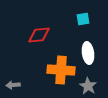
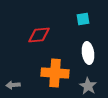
orange cross: moved 6 px left, 3 px down
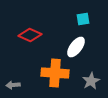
red diamond: moved 9 px left; rotated 30 degrees clockwise
white ellipse: moved 12 px left, 6 px up; rotated 45 degrees clockwise
gray star: moved 3 px right, 5 px up; rotated 12 degrees clockwise
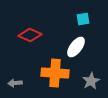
gray arrow: moved 2 px right, 2 px up
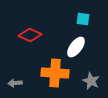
cyan square: rotated 16 degrees clockwise
gray star: rotated 18 degrees counterclockwise
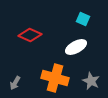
cyan square: rotated 16 degrees clockwise
white ellipse: rotated 25 degrees clockwise
orange cross: moved 5 px down; rotated 12 degrees clockwise
gray arrow: rotated 56 degrees counterclockwise
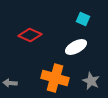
gray arrow: moved 5 px left; rotated 64 degrees clockwise
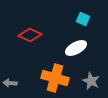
white ellipse: moved 1 px down
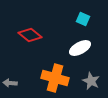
red diamond: rotated 15 degrees clockwise
white ellipse: moved 4 px right
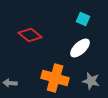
white ellipse: rotated 15 degrees counterclockwise
gray star: rotated 12 degrees counterclockwise
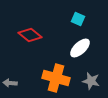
cyan square: moved 5 px left
orange cross: moved 1 px right
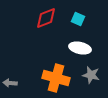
red diamond: moved 16 px right, 17 px up; rotated 60 degrees counterclockwise
white ellipse: rotated 55 degrees clockwise
gray star: moved 6 px up
